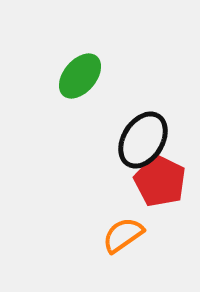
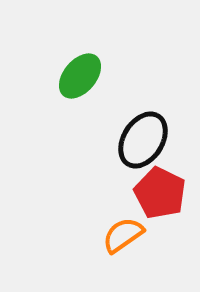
red pentagon: moved 12 px down
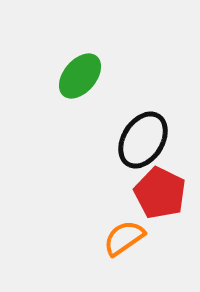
orange semicircle: moved 1 px right, 3 px down
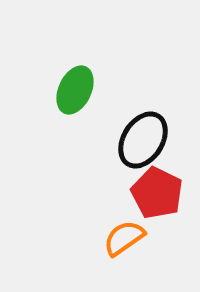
green ellipse: moved 5 px left, 14 px down; rotated 15 degrees counterclockwise
red pentagon: moved 3 px left
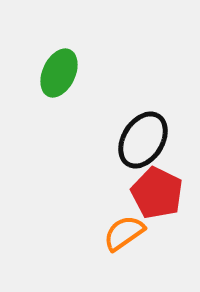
green ellipse: moved 16 px left, 17 px up
orange semicircle: moved 5 px up
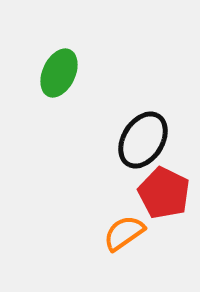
red pentagon: moved 7 px right
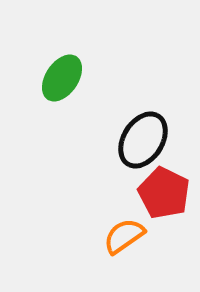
green ellipse: moved 3 px right, 5 px down; rotated 9 degrees clockwise
orange semicircle: moved 3 px down
